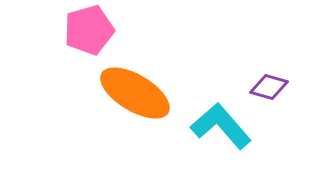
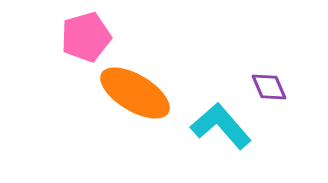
pink pentagon: moved 3 px left, 7 px down
purple diamond: rotated 51 degrees clockwise
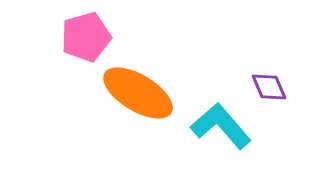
orange ellipse: moved 3 px right
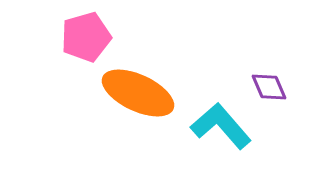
orange ellipse: rotated 6 degrees counterclockwise
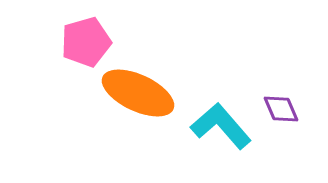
pink pentagon: moved 5 px down
purple diamond: moved 12 px right, 22 px down
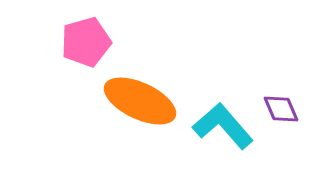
orange ellipse: moved 2 px right, 8 px down
cyan L-shape: moved 2 px right
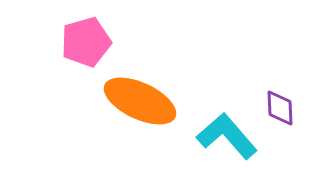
purple diamond: moved 1 px left, 1 px up; rotated 21 degrees clockwise
cyan L-shape: moved 4 px right, 10 px down
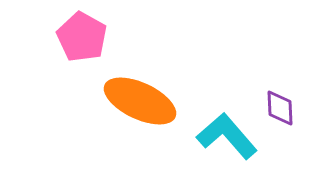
pink pentagon: moved 4 px left, 5 px up; rotated 27 degrees counterclockwise
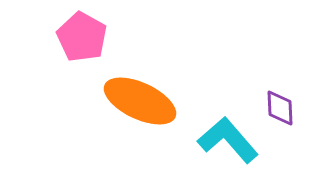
cyan L-shape: moved 1 px right, 4 px down
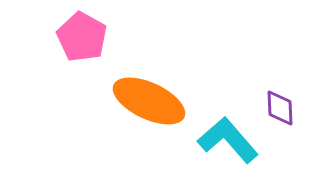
orange ellipse: moved 9 px right
